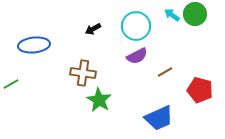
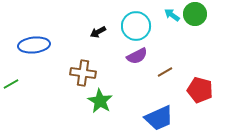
black arrow: moved 5 px right, 3 px down
green star: moved 1 px right, 1 px down
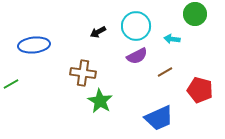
cyan arrow: moved 24 px down; rotated 28 degrees counterclockwise
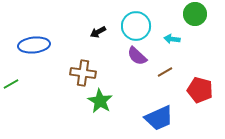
purple semicircle: rotated 70 degrees clockwise
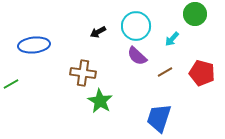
cyan arrow: rotated 56 degrees counterclockwise
red pentagon: moved 2 px right, 17 px up
blue trapezoid: rotated 132 degrees clockwise
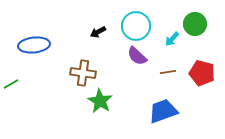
green circle: moved 10 px down
brown line: moved 3 px right; rotated 21 degrees clockwise
blue trapezoid: moved 4 px right, 7 px up; rotated 52 degrees clockwise
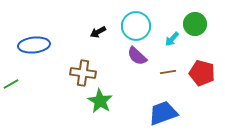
blue trapezoid: moved 2 px down
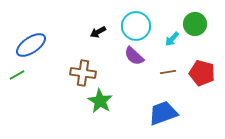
blue ellipse: moved 3 px left; rotated 28 degrees counterclockwise
purple semicircle: moved 3 px left
green line: moved 6 px right, 9 px up
